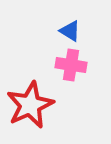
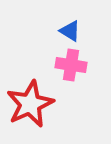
red star: moved 1 px up
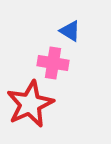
pink cross: moved 18 px left, 2 px up
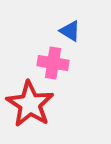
red star: rotated 15 degrees counterclockwise
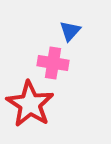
blue triangle: rotated 40 degrees clockwise
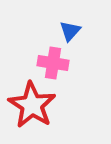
red star: moved 2 px right, 1 px down
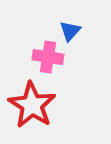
pink cross: moved 5 px left, 6 px up
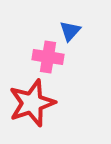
red star: moved 2 px up; rotated 21 degrees clockwise
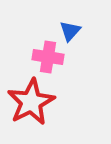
red star: moved 1 px left, 1 px up; rotated 9 degrees counterclockwise
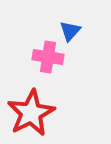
red star: moved 11 px down
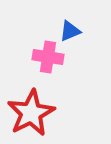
blue triangle: rotated 25 degrees clockwise
